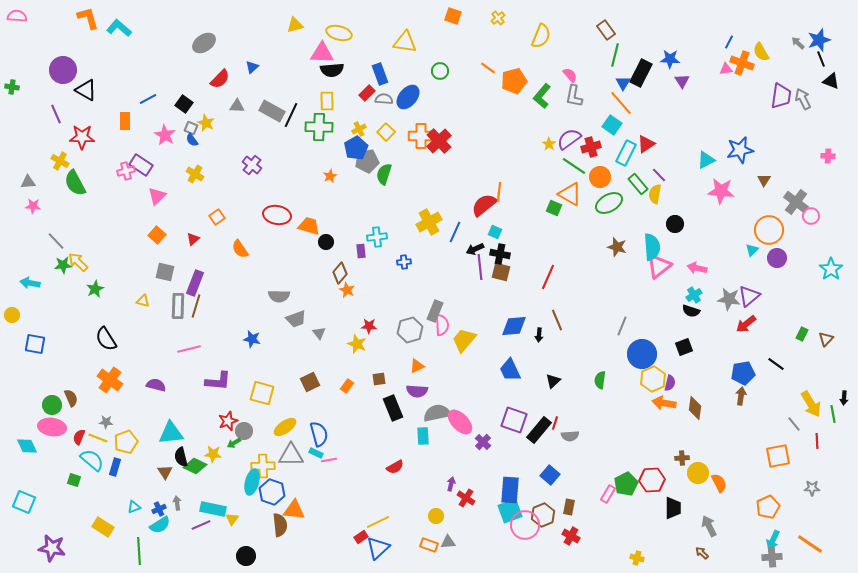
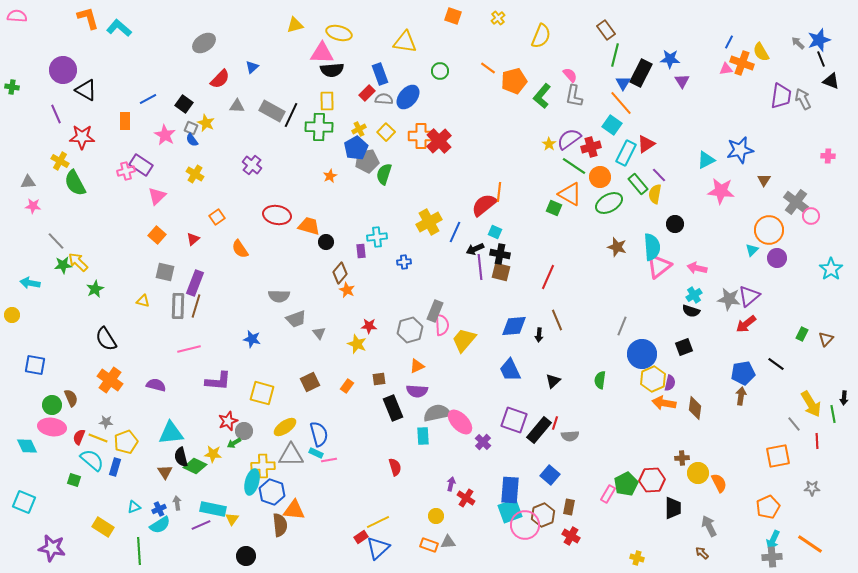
blue square at (35, 344): moved 21 px down
red semicircle at (395, 467): rotated 78 degrees counterclockwise
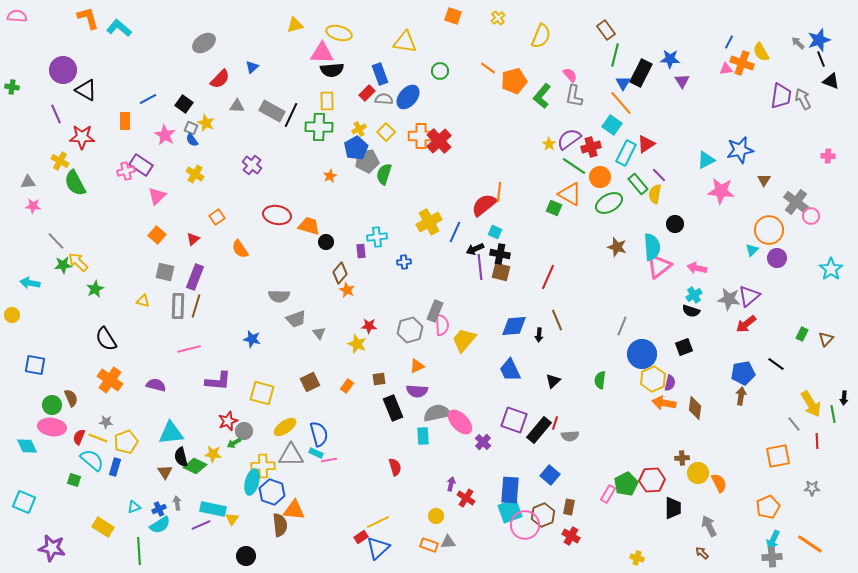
purple rectangle at (195, 283): moved 6 px up
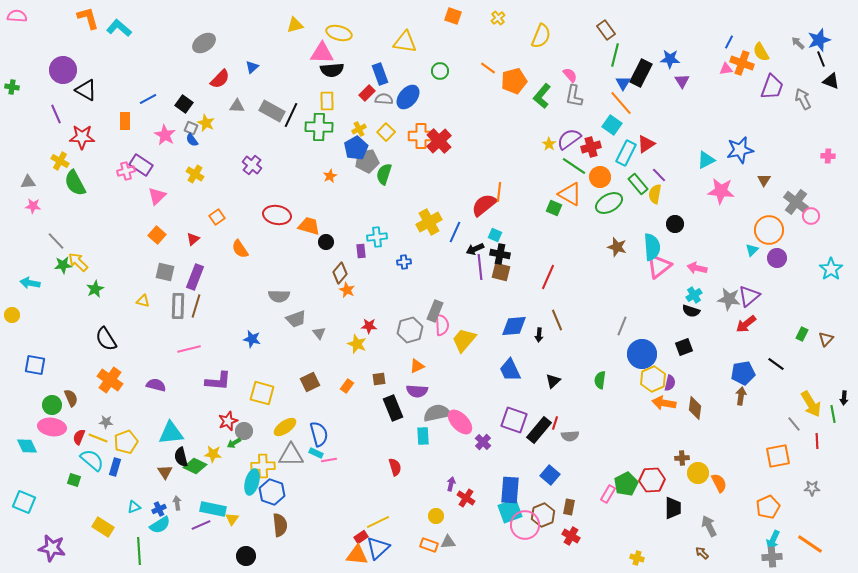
purple trapezoid at (781, 96): moved 9 px left, 9 px up; rotated 12 degrees clockwise
cyan square at (495, 232): moved 3 px down
orange triangle at (294, 510): moved 63 px right, 45 px down
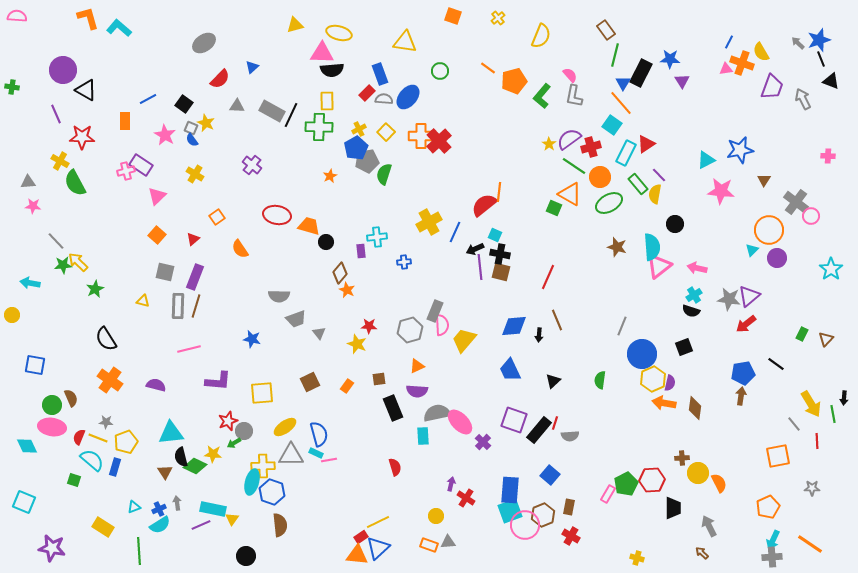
yellow square at (262, 393): rotated 20 degrees counterclockwise
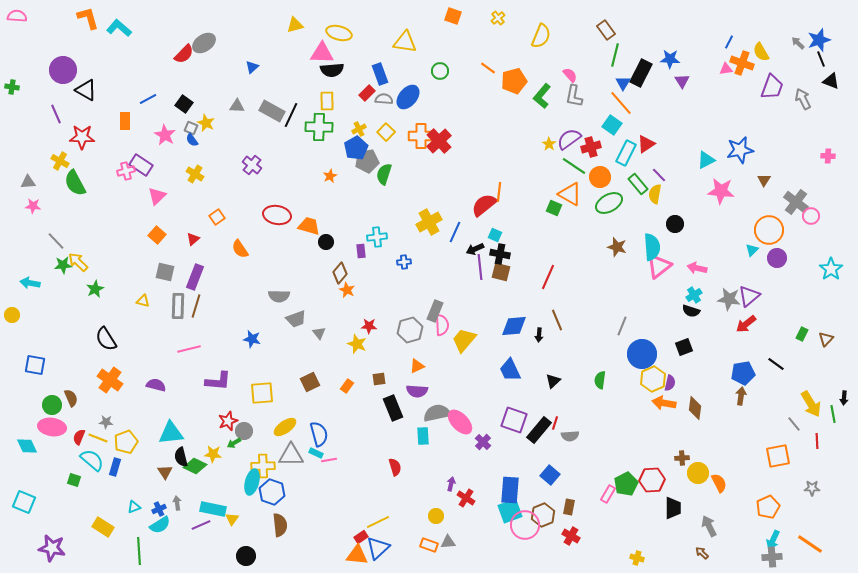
red semicircle at (220, 79): moved 36 px left, 25 px up
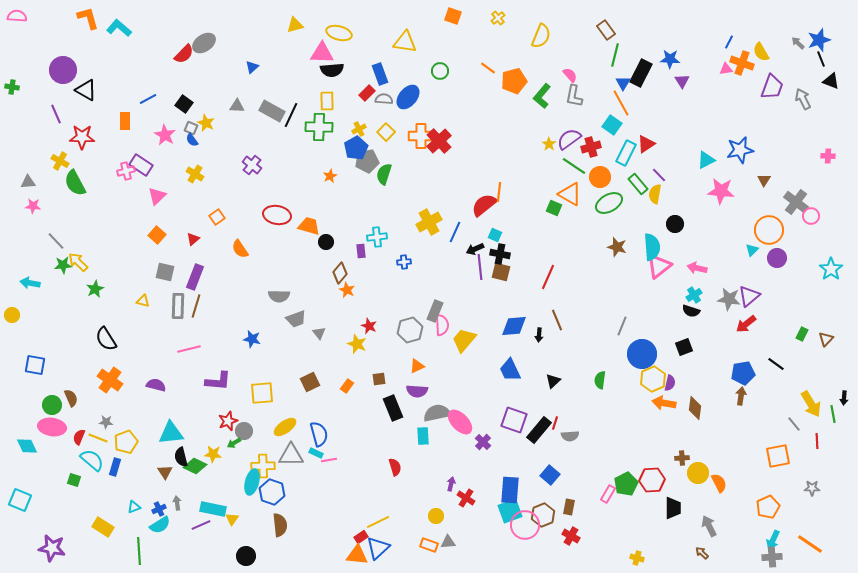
orange line at (621, 103): rotated 12 degrees clockwise
red star at (369, 326): rotated 21 degrees clockwise
cyan square at (24, 502): moved 4 px left, 2 px up
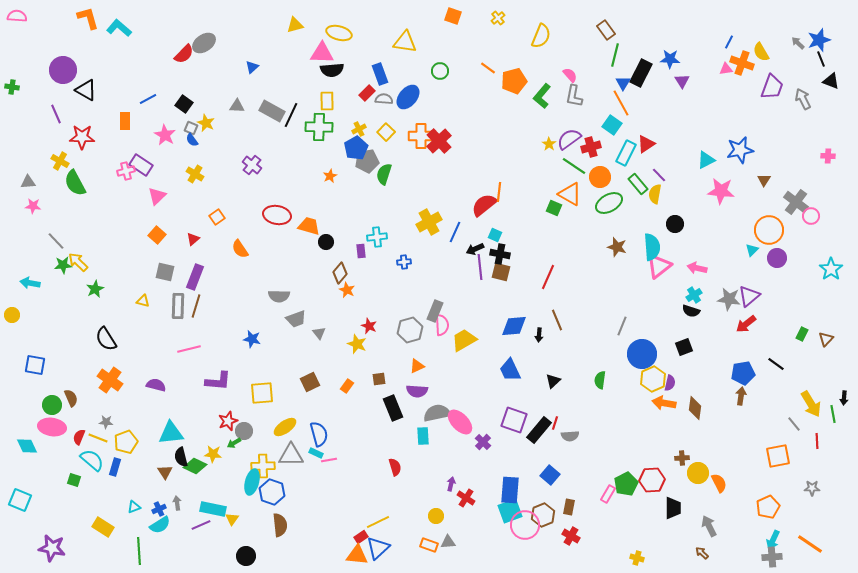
yellow trapezoid at (464, 340): rotated 20 degrees clockwise
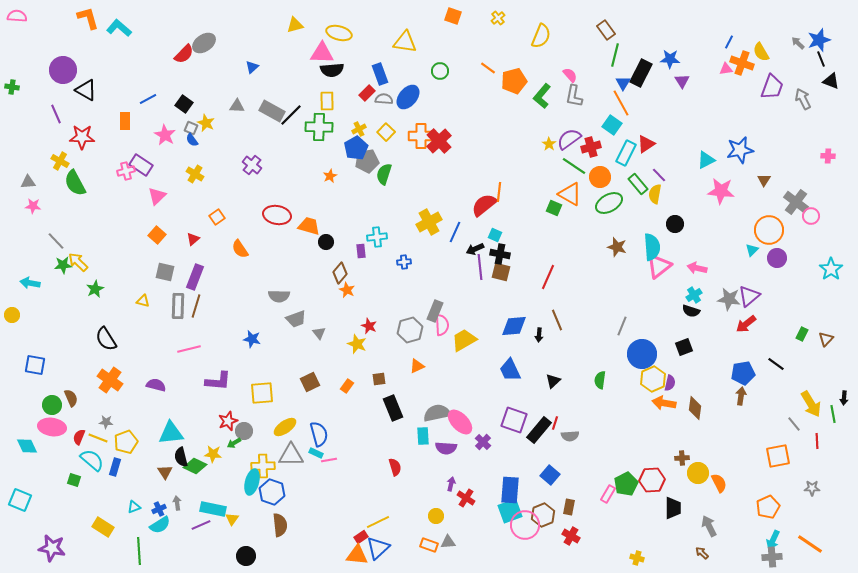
black line at (291, 115): rotated 20 degrees clockwise
purple semicircle at (417, 391): moved 29 px right, 57 px down
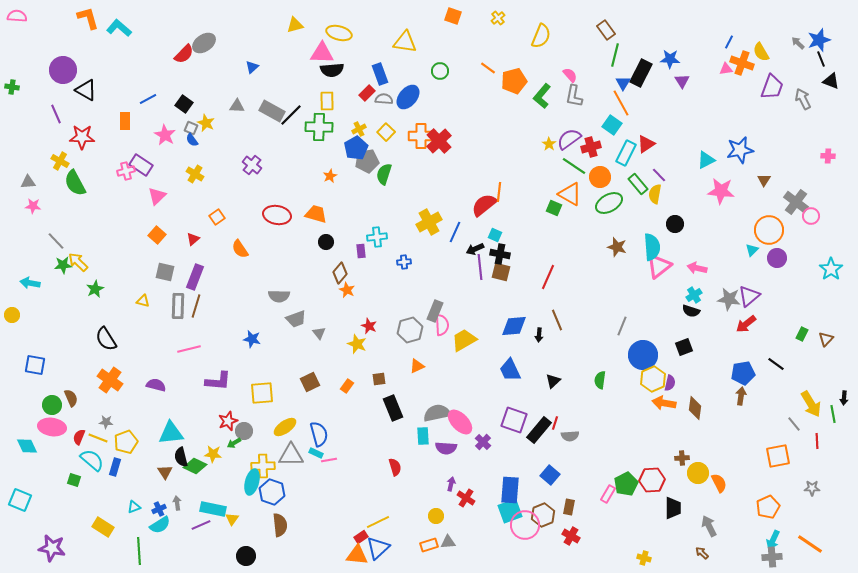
orange trapezoid at (309, 226): moved 7 px right, 12 px up
blue circle at (642, 354): moved 1 px right, 1 px down
orange rectangle at (429, 545): rotated 36 degrees counterclockwise
yellow cross at (637, 558): moved 7 px right
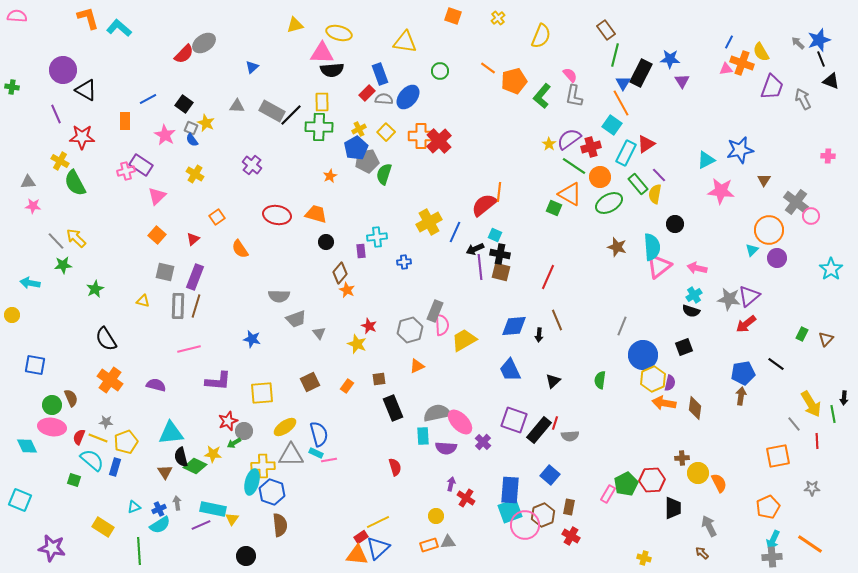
yellow rectangle at (327, 101): moved 5 px left, 1 px down
yellow arrow at (78, 262): moved 2 px left, 24 px up
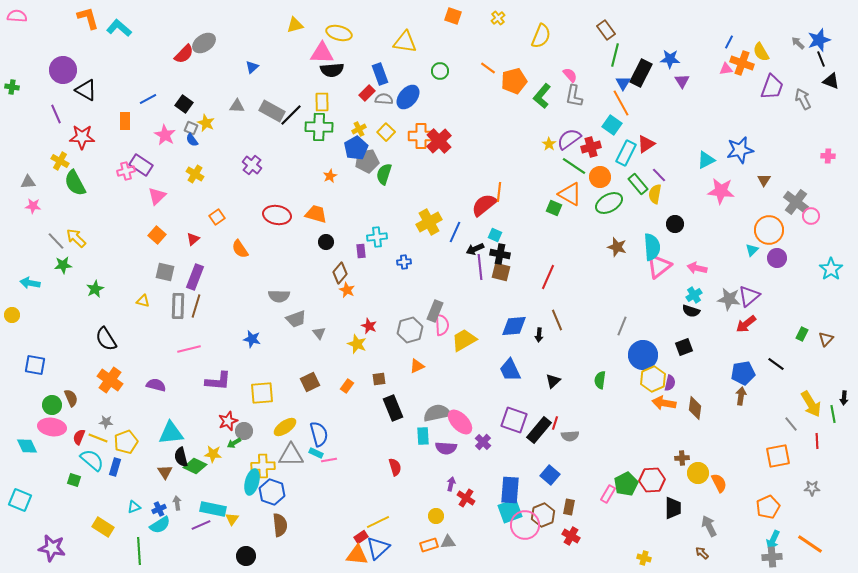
gray line at (794, 424): moved 3 px left
